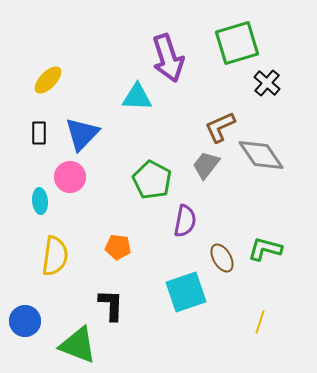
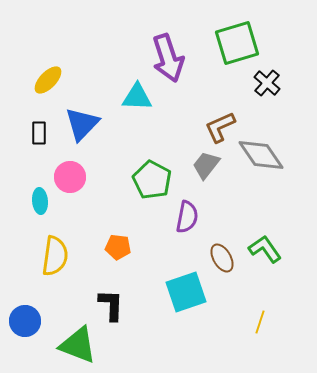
blue triangle: moved 10 px up
purple semicircle: moved 2 px right, 4 px up
green L-shape: rotated 40 degrees clockwise
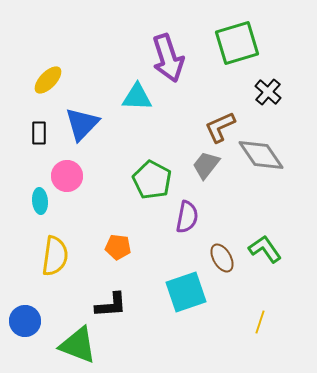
black cross: moved 1 px right, 9 px down
pink circle: moved 3 px left, 1 px up
black L-shape: rotated 84 degrees clockwise
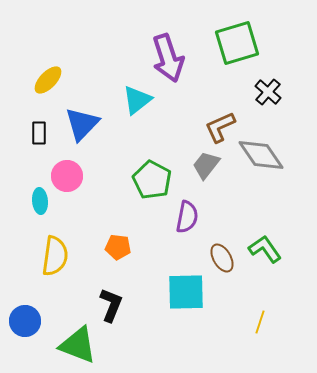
cyan triangle: moved 3 px down; rotated 40 degrees counterclockwise
cyan square: rotated 18 degrees clockwise
black L-shape: rotated 64 degrees counterclockwise
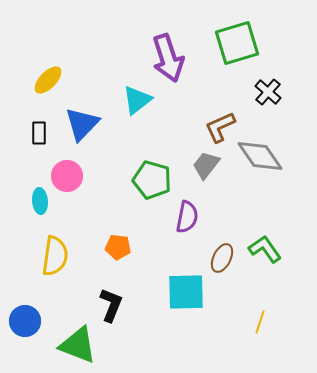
gray diamond: moved 1 px left, 1 px down
green pentagon: rotated 12 degrees counterclockwise
brown ellipse: rotated 56 degrees clockwise
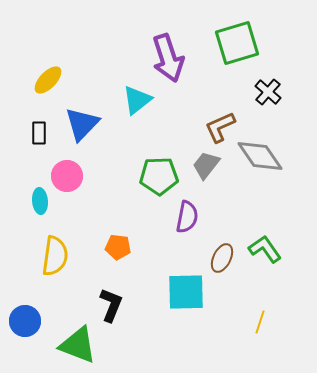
green pentagon: moved 7 px right, 4 px up; rotated 18 degrees counterclockwise
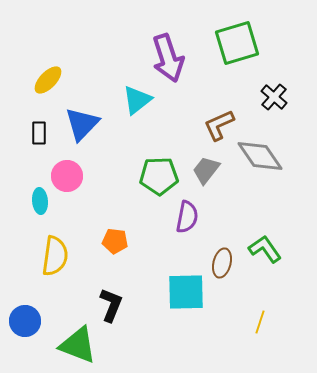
black cross: moved 6 px right, 5 px down
brown L-shape: moved 1 px left, 2 px up
gray trapezoid: moved 5 px down
orange pentagon: moved 3 px left, 6 px up
brown ellipse: moved 5 px down; rotated 12 degrees counterclockwise
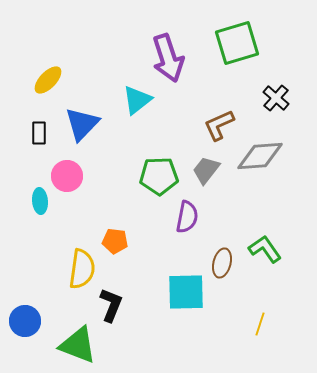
black cross: moved 2 px right, 1 px down
gray diamond: rotated 60 degrees counterclockwise
yellow semicircle: moved 27 px right, 13 px down
yellow line: moved 2 px down
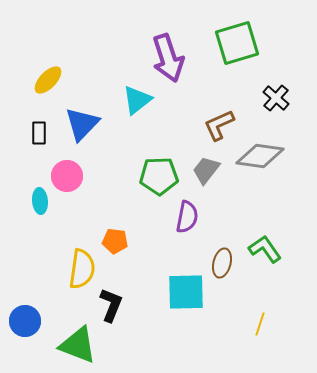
gray diamond: rotated 12 degrees clockwise
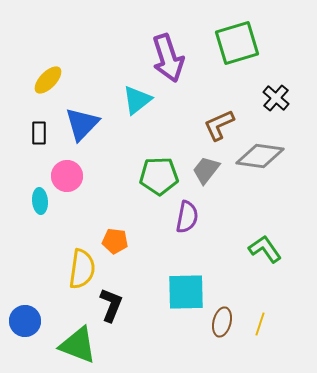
brown ellipse: moved 59 px down
